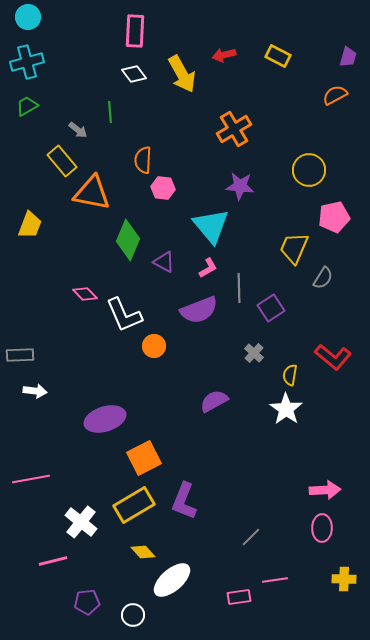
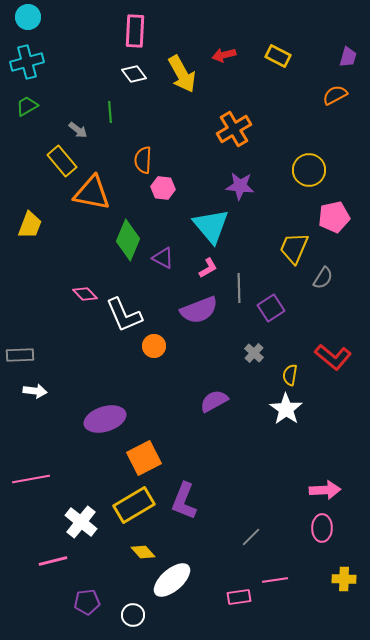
purple triangle at (164, 262): moved 1 px left, 4 px up
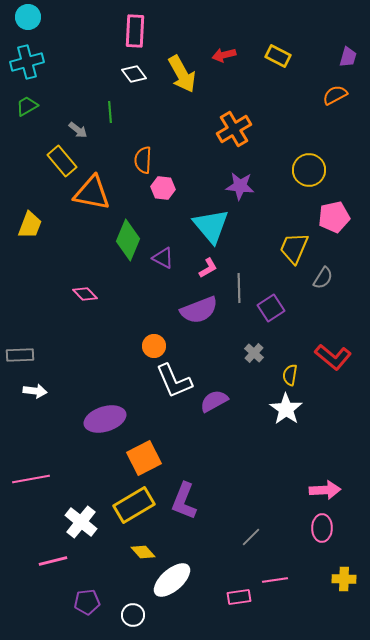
white L-shape at (124, 315): moved 50 px right, 66 px down
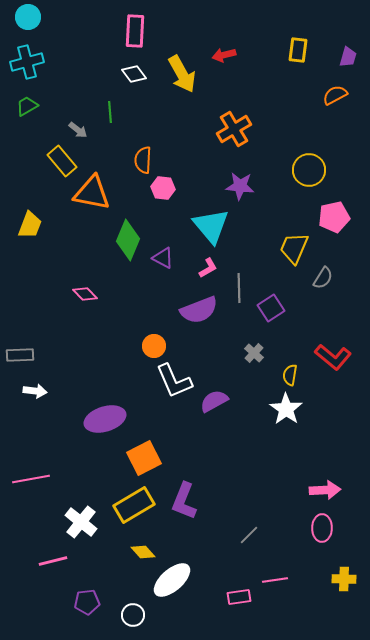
yellow rectangle at (278, 56): moved 20 px right, 6 px up; rotated 70 degrees clockwise
gray line at (251, 537): moved 2 px left, 2 px up
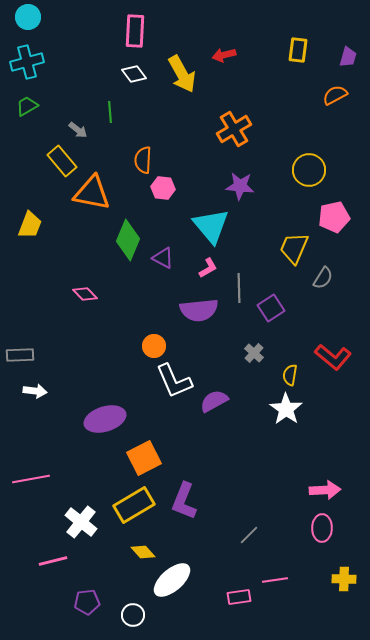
purple semicircle at (199, 310): rotated 15 degrees clockwise
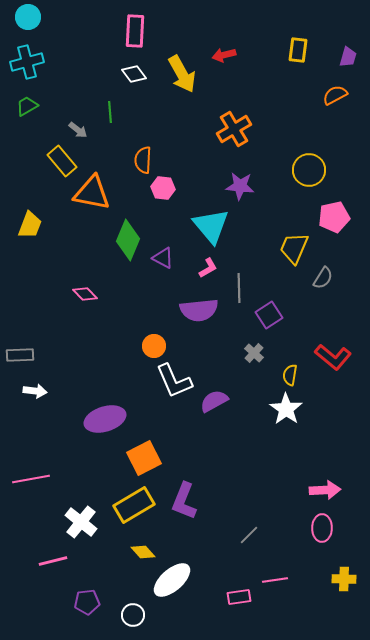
purple square at (271, 308): moved 2 px left, 7 px down
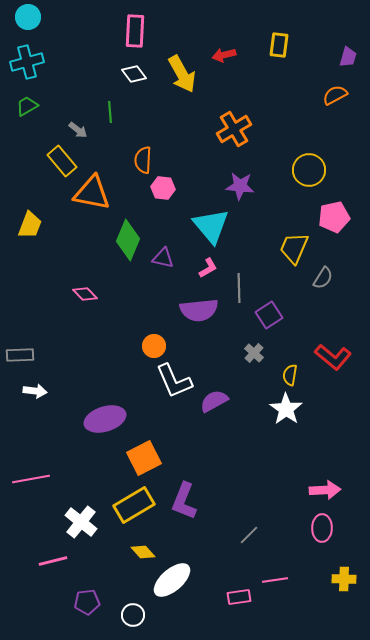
yellow rectangle at (298, 50): moved 19 px left, 5 px up
purple triangle at (163, 258): rotated 15 degrees counterclockwise
